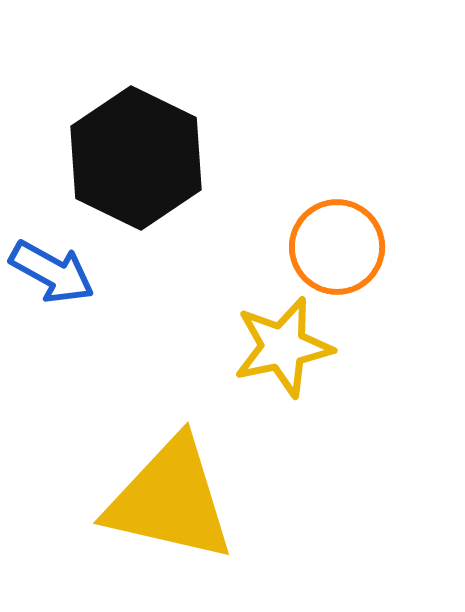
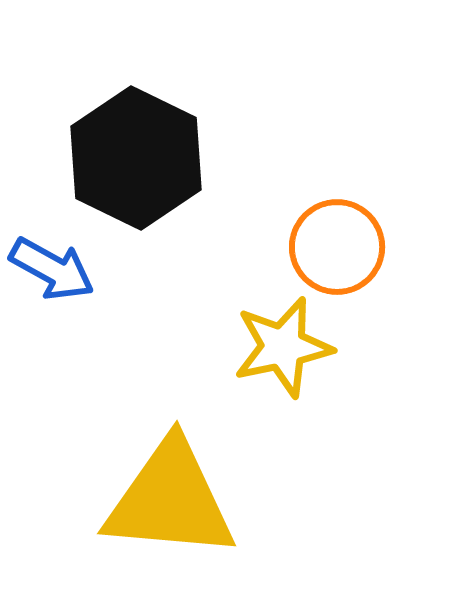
blue arrow: moved 3 px up
yellow triangle: rotated 8 degrees counterclockwise
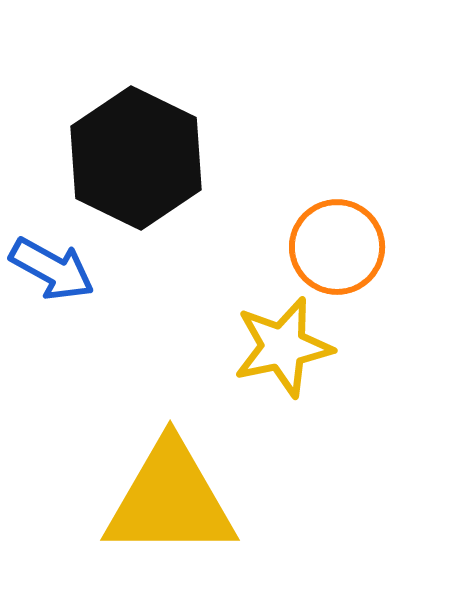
yellow triangle: rotated 5 degrees counterclockwise
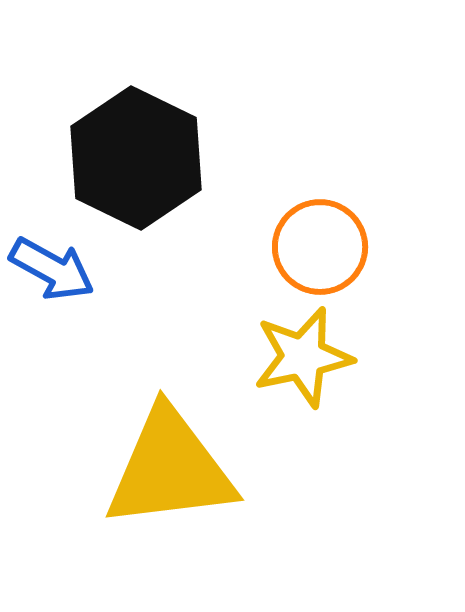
orange circle: moved 17 px left
yellow star: moved 20 px right, 10 px down
yellow triangle: moved 31 px up; rotated 7 degrees counterclockwise
